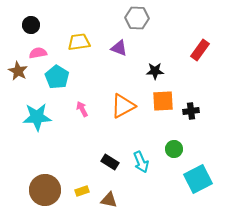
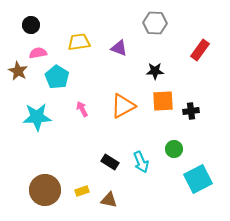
gray hexagon: moved 18 px right, 5 px down
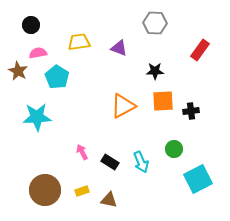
pink arrow: moved 43 px down
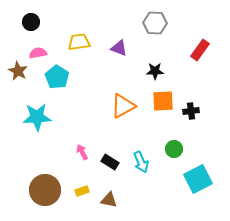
black circle: moved 3 px up
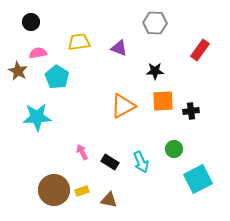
brown circle: moved 9 px right
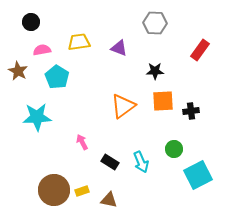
pink semicircle: moved 4 px right, 3 px up
orange triangle: rotated 8 degrees counterclockwise
pink arrow: moved 10 px up
cyan square: moved 4 px up
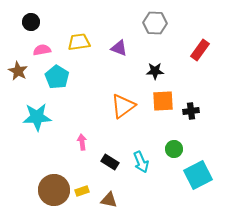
pink arrow: rotated 21 degrees clockwise
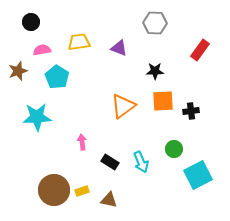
brown star: rotated 24 degrees clockwise
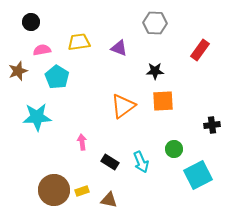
black cross: moved 21 px right, 14 px down
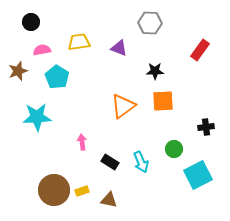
gray hexagon: moved 5 px left
black cross: moved 6 px left, 2 px down
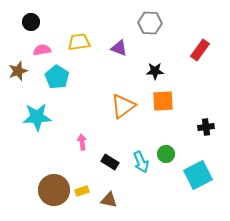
green circle: moved 8 px left, 5 px down
